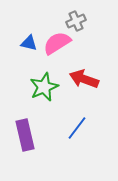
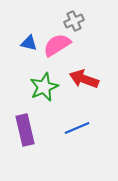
gray cross: moved 2 px left
pink semicircle: moved 2 px down
blue line: rotated 30 degrees clockwise
purple rectangle: moved 5 px up
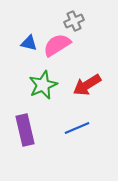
red arrow: moved 3 px right, 6 px down; rotated 52 degrees counterclockwise
green star: moved 1 px left, 2 px up
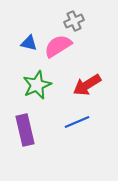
pink semicircle: moved 1 px right, 1 px down
green star: moved 6 px left
blue line: moved 6 px up
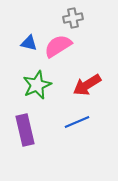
gray cross: moved 1 px left, 3 px up; rotated 12 degrees clockwise
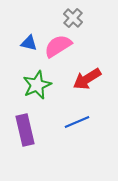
gray cross: rotated 36 degrees counterclockwise
red arrow: moved 6 px up
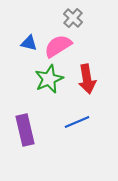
red arrow: rotated 68 degrees counterclockwise
green star: moved 12 px right, 6 px up
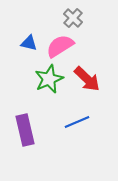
pink semicircle: moved 2 px right
red arrow: rotated 36 degrees counterclockwise
